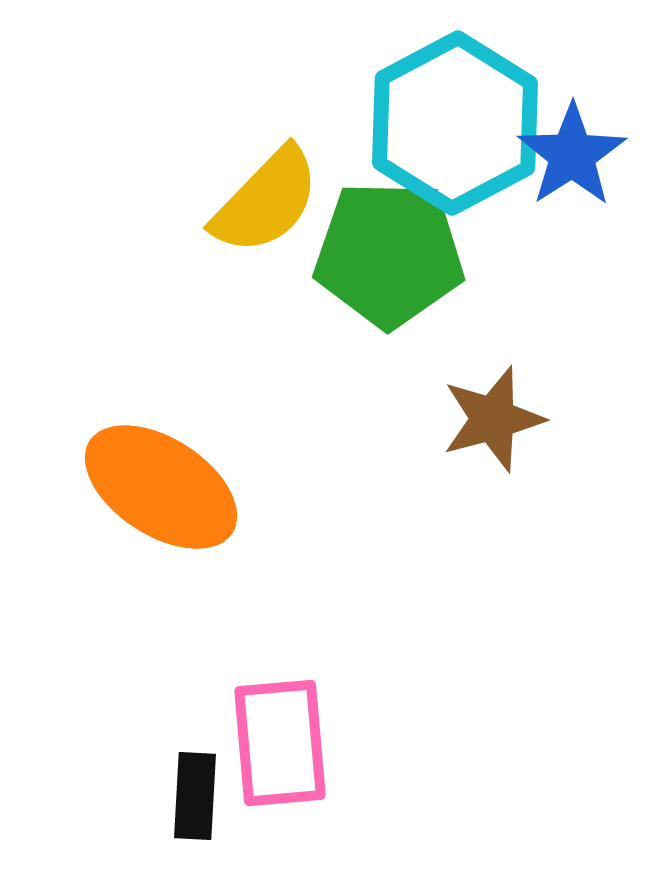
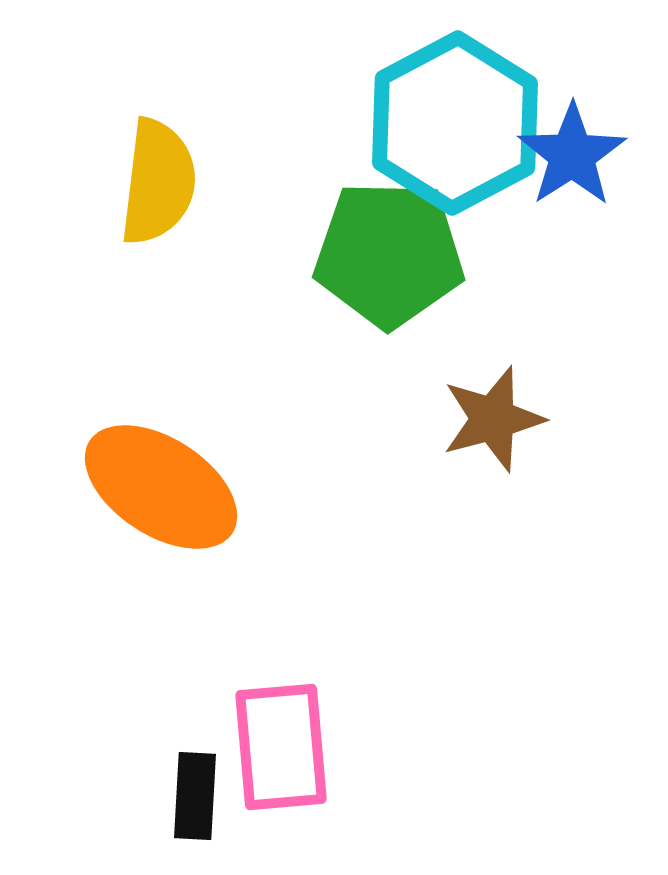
yellow semicircle: moved 108 px left, 19 px up; rotated 37 degrees counterclockwise
pink rectangle: moved 1 px right, 4 px down
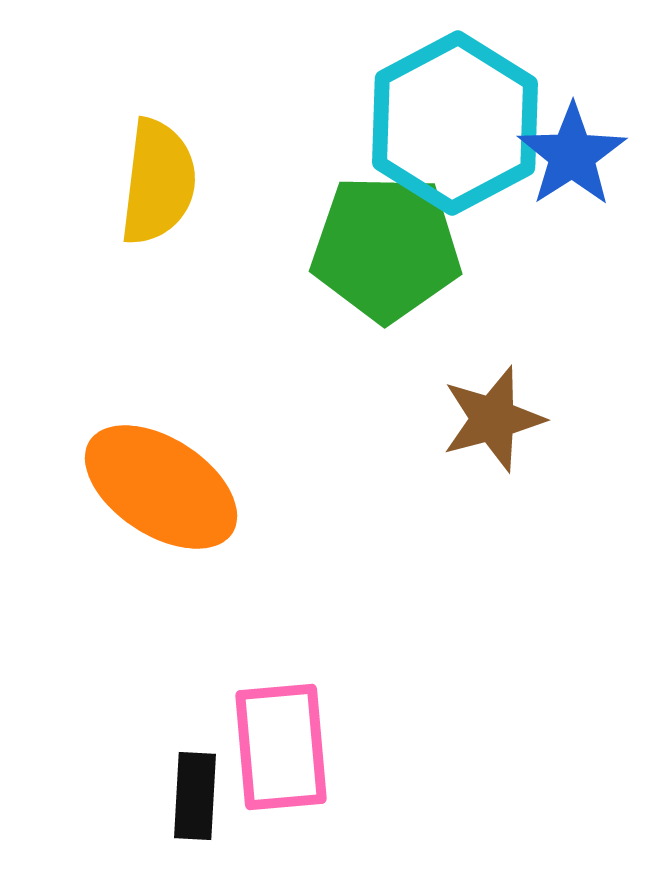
green pentagon: moved 3 px left, 6 px up
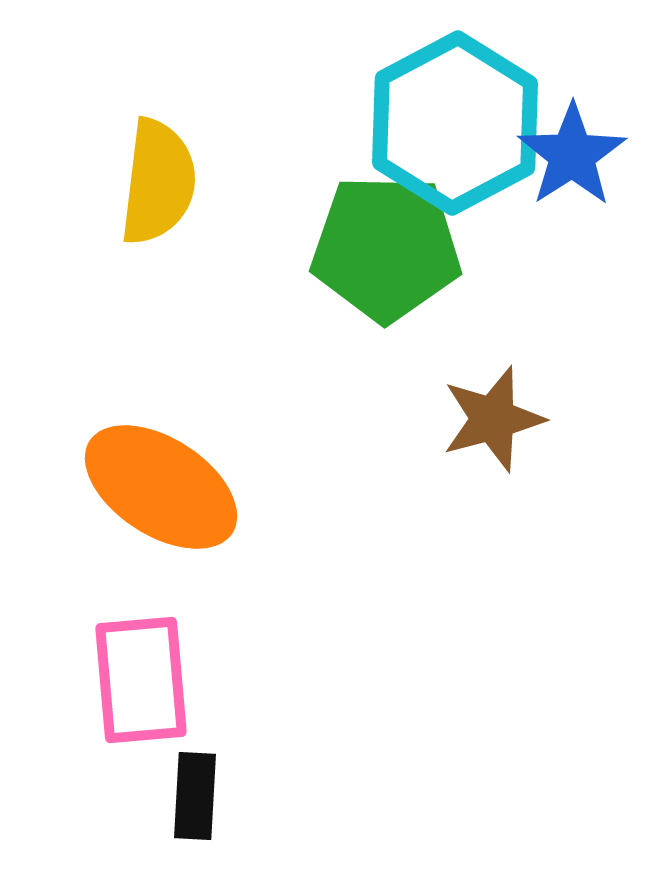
pink rectangle: moved 140 px left, 67 px up
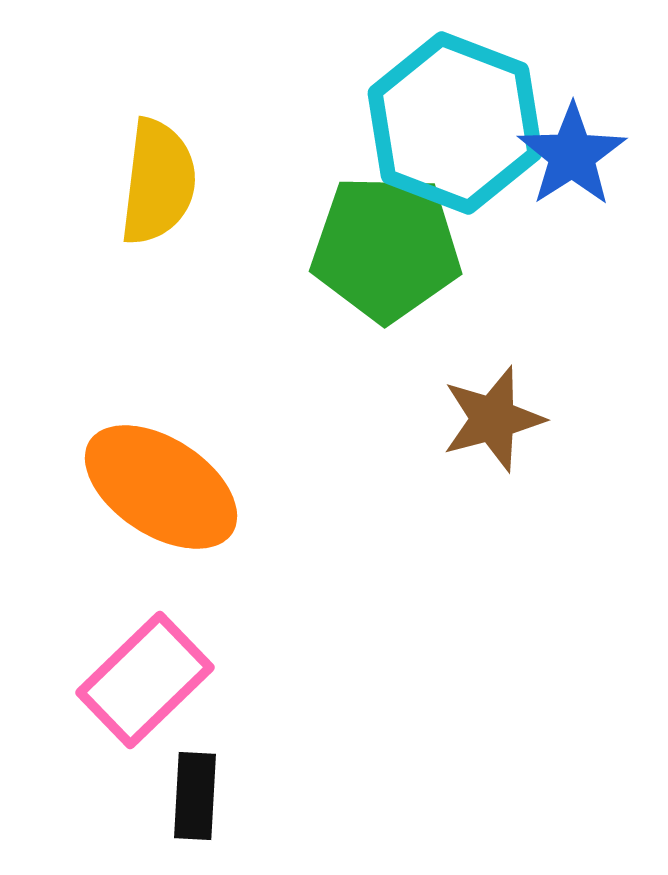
cyan hexagon: rotated 11 degrees counterclockwise
pink rectangle: moved 4 px right; rotated 51 degrees clockwise
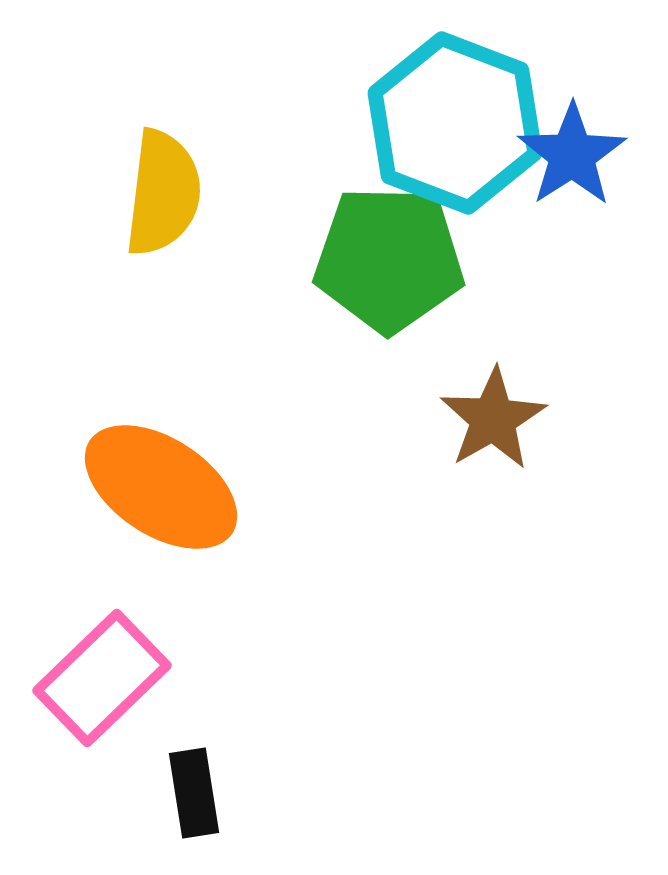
yellow semicircle: moved 5 px right, 11 px down
green pentagon: moved 3 px right, 11 px down
brown star: rotated 15 degrees counterclockwise
pink rectangle: moved 43 px left, 2 px up
black rectangle: moved 1 px left, 3 px up; rotated 12 degrees counterclockwise
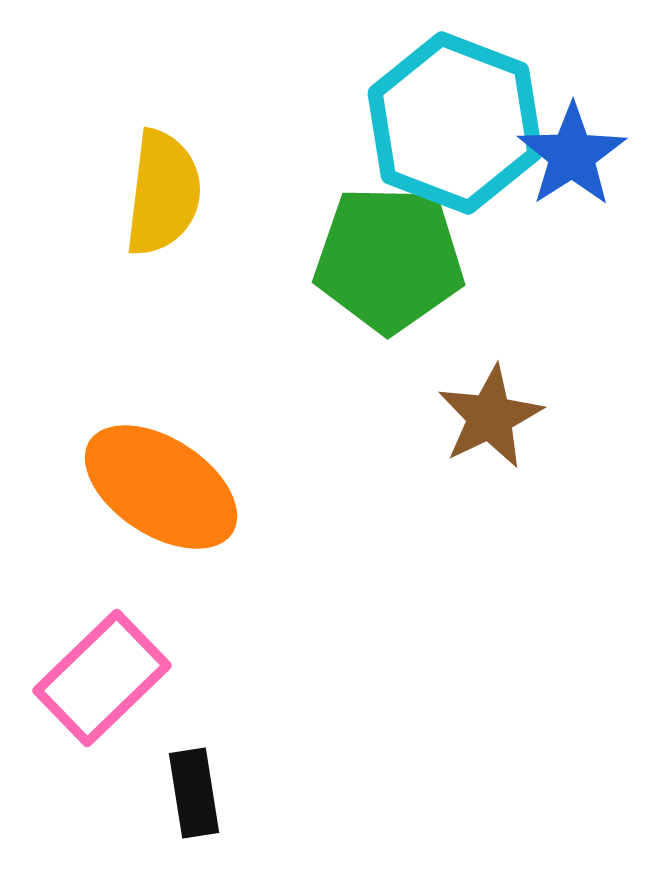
brown star: moved 3 px left, 2 px up; rotated 4 degrees clockwise
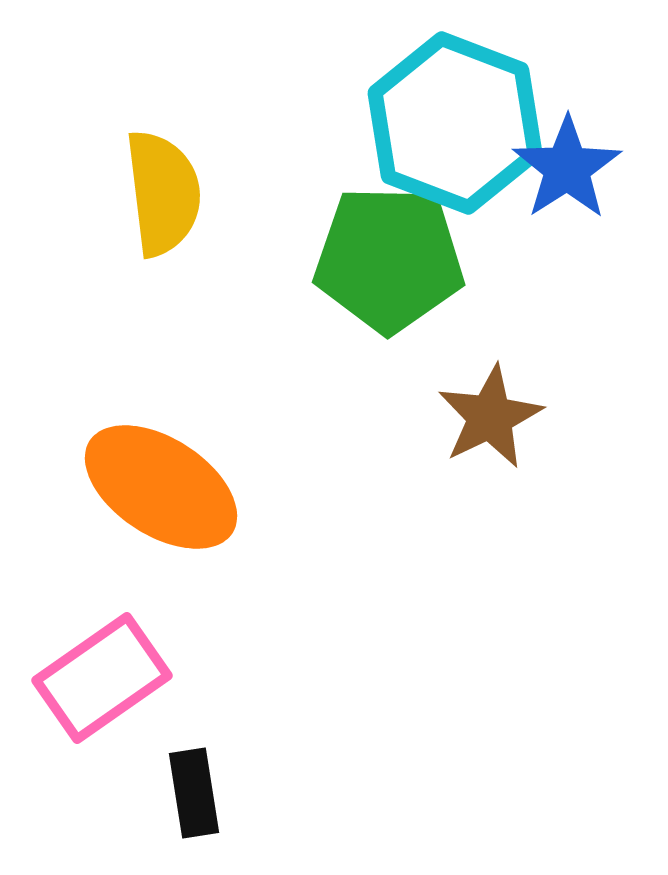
blue star: moved 5 px left, 13 px down
yellow semicircle: rotated 14 degrees counterclockwise
pink rectangle: rotated 9 degrees clockwise
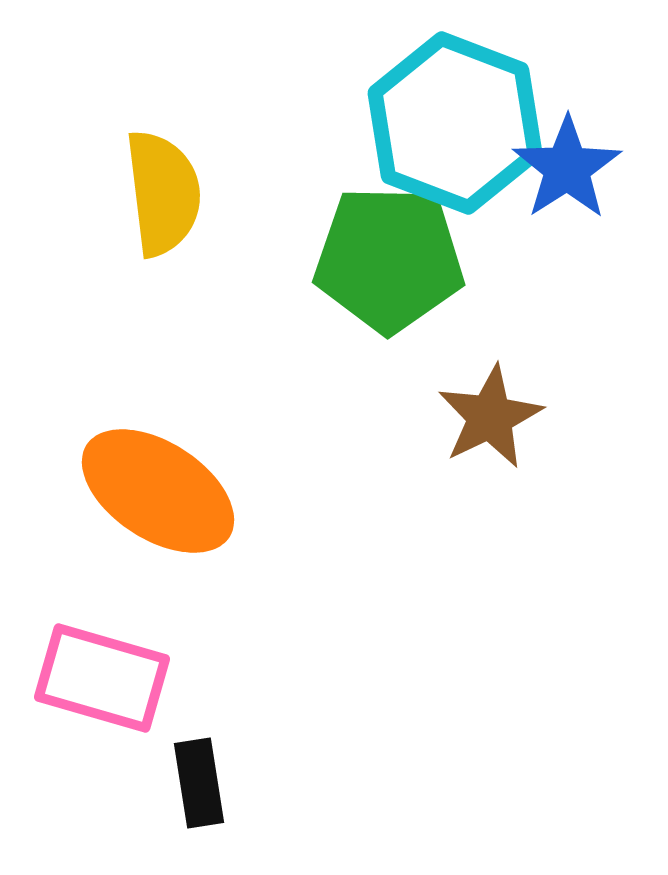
orange ellipse: moved 3 px left, 4 px down
pink rectangle: rotated 51 degrees clockwise
black rectangle: moved 5 px right, 10 px up
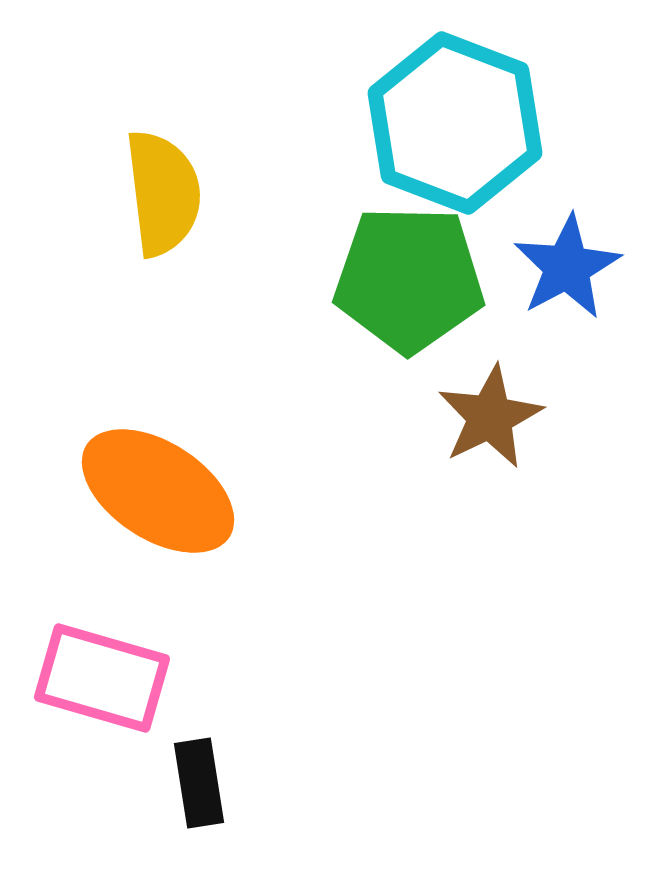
blue star: moved 99 px down; rotated 5 degrees clockwise
green pentagon: moved 20 px right, 20 px down
